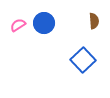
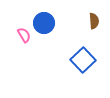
pink semicircle: moved 6 px right, 10 px down; rotated 91 degrees clockwise
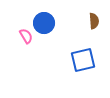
pink semicircle: moved 2 px right, 1 px down
blue square: rotated 30 degrees clockwise
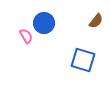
brown semicircle: moved 2 px right; rotated 42 degrees clockwise
blue square: rotated 30 degrees clockwise
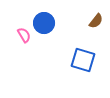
pink semicircle: moved 2 px left, 1 px up
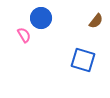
blue circle: moved 3 px left, 5 px up
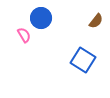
blue square: rotated 15 degrees clockwise
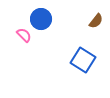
blue circle: moved 1 px down
pink semicircle: rotated 14 degrees counterclockwise
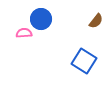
pink semicircle: moved 2 px up; rotated 49 degrees counterclockwise
blue square: moved 1 px right, 1 px down
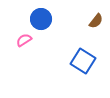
pink semicircle: moved 7 px down; rotated 28 degrees counterclockwise
blue square: moved 1 px left
